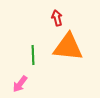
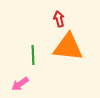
red arrow: moved 2 px right, 1 px down
pink arrow: rotated 18 degrees clockwise
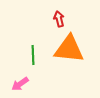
orange triangle: moved 1 px right, 2 px down
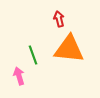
green line: rotated 18 degrees counterclockwise
pink arrow: moved 1 px left, 8 px up; rotated 108 degrees clockwise
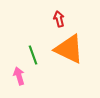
orange triangle: rotated 20 degrees clockwise
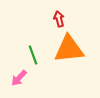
orange triangle: rotated 32 degrees counterclockwise
pink arrow: moved 2 px down; rotated 120 degrees counterclockwise
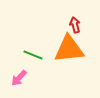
red arrow: moved 16 px right, 6 px down
green line: rotated 48 degrees counterclockwise
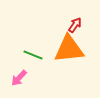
red arrow: rotated 49 degrees clockwise
